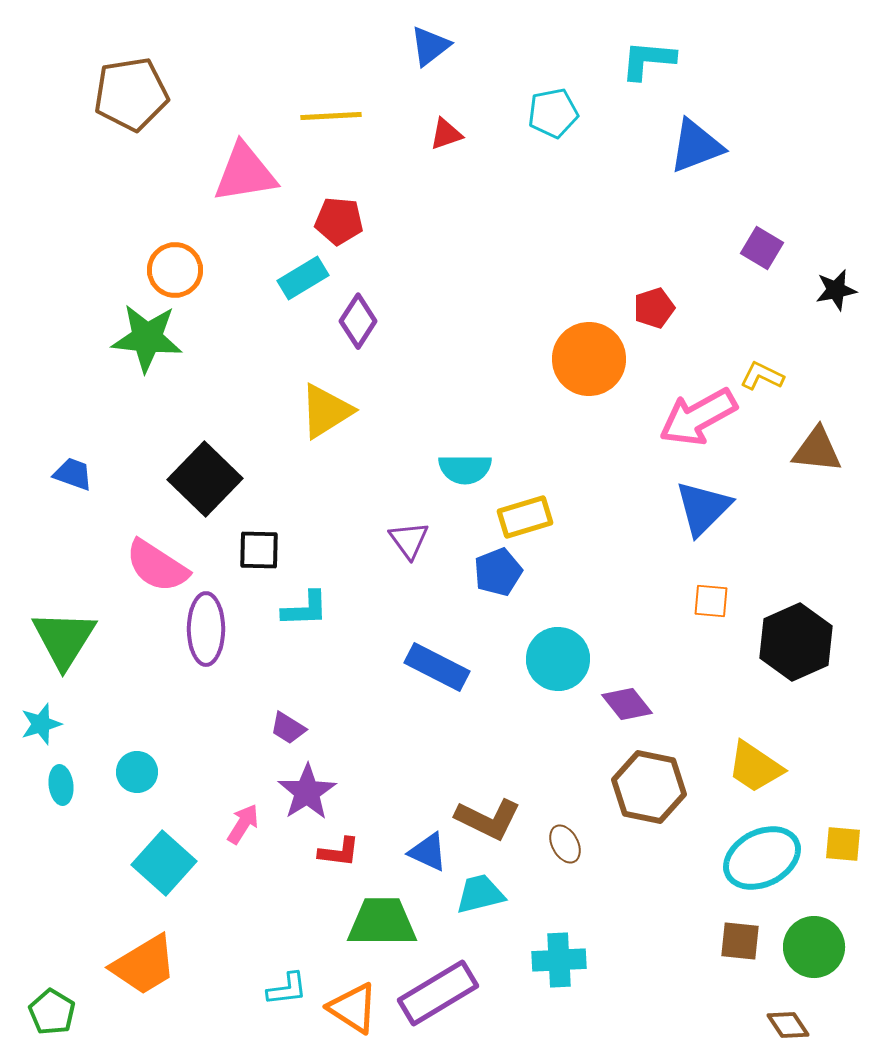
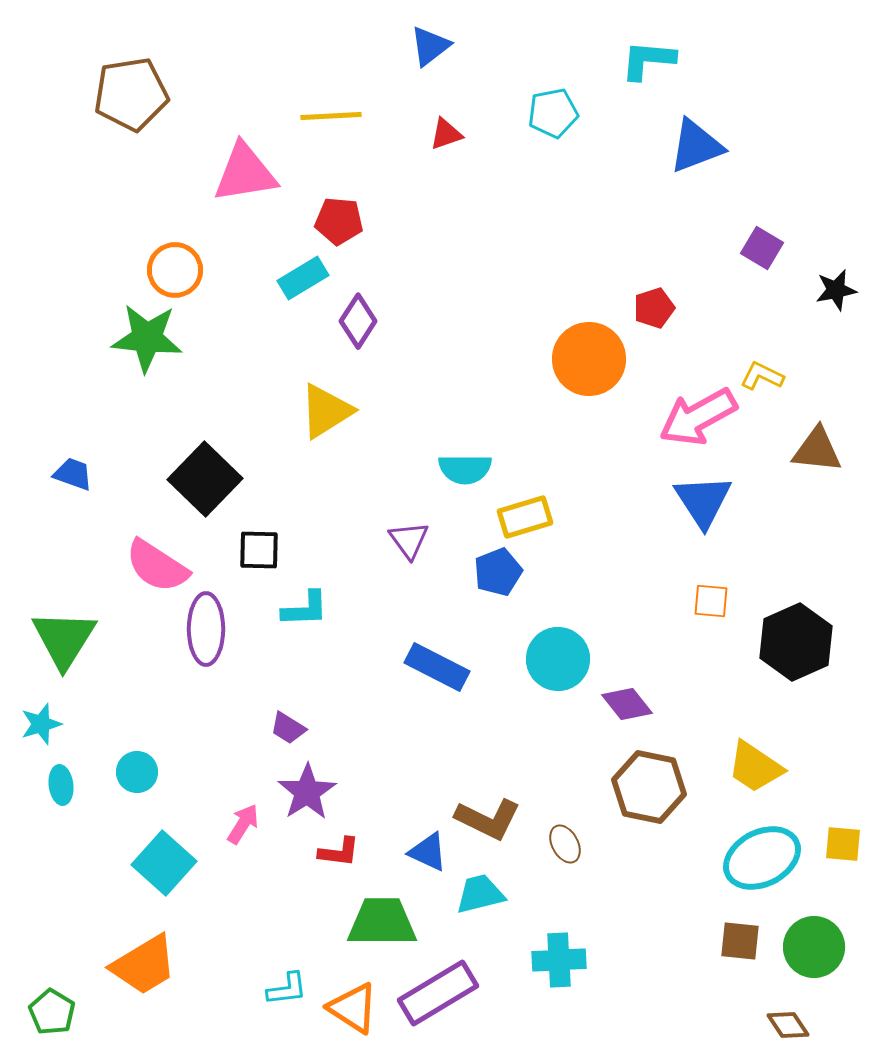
blue triangle at (703, 508): moved 7 px up; rotated 18 degrees counterclockwise
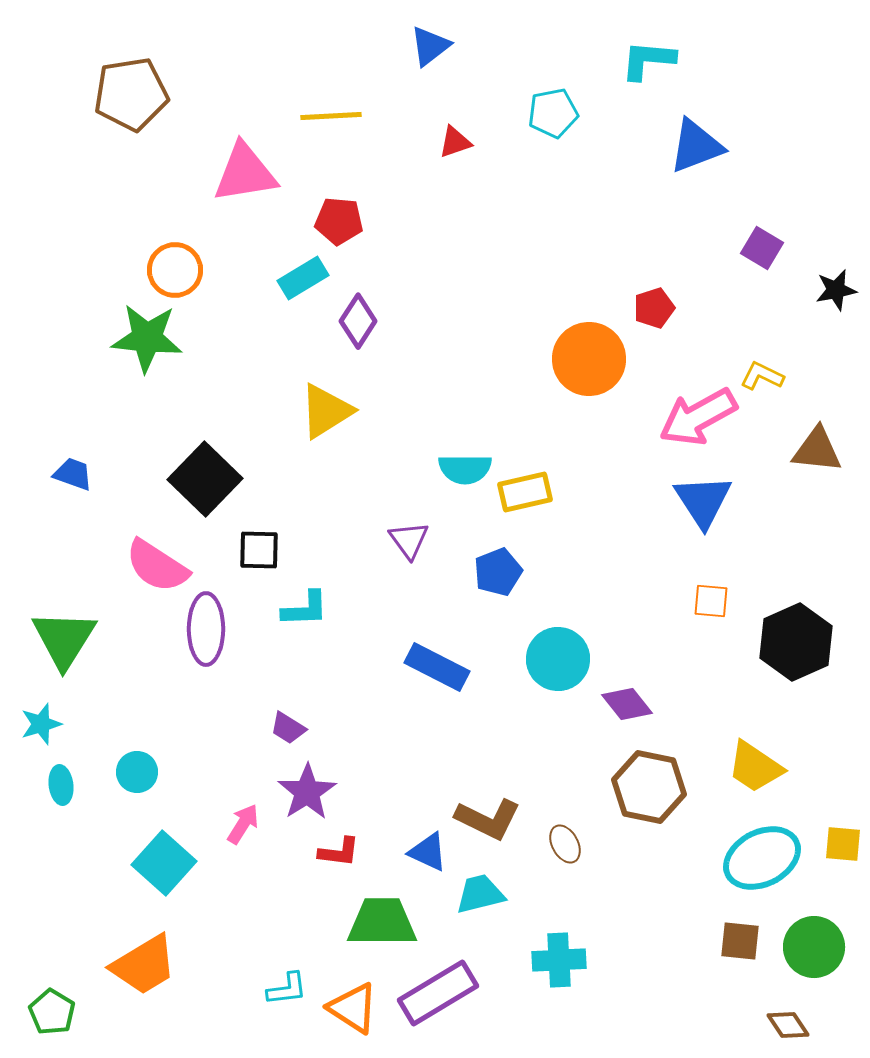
red triangle at (446, 134): moved 9 px right, 8 px down
yellow rectangle at (525, 517): moved 25 px up; rotated 4 degrees clockwise
